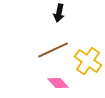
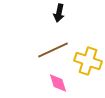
yellow cross: rotated 16 degrees counterclockwise
pink diamond: rotated 25 degrees clockwise
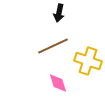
brown line: moved 4 px up
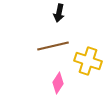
brown line: rotated 12 degrees clockwise
pink diamond: rotated 50 degrees clockwise
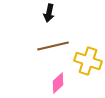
black arrow: moved 10 px left
pink diamond: rotated 15 degrees clockwise
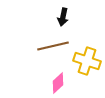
black arrow: moved 14 px right, 4 px down
yellow cross: moved 1 px left
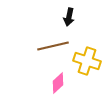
black arrow: moved 6 px right
